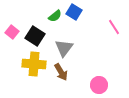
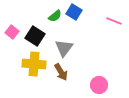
pink line: moved 6 px up; rotated 35 degrees counterclockwise
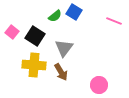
yellow cross: moved 1 px down
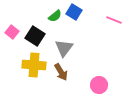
pink line: moved 1 px up
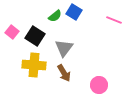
brown arrow: moved 3 px right, 1 px down
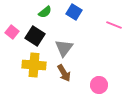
green semicircle: moved 10 px left, 4 px up
pink line: moved 5 px down
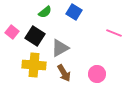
pink line: moved 8 px down
gray triangle: moved 4 px left; rotated 24 degrees clockwise
pink circle: moved 2 px left, 11 px up
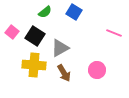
pink circle: moved 4 px up
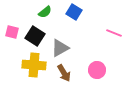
pink square: rotated 24 degrees counterclockwise
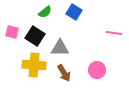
pink line: rotated 14 degrees counterclockwise
gray triangle: rotated 30 degrees clockwise
